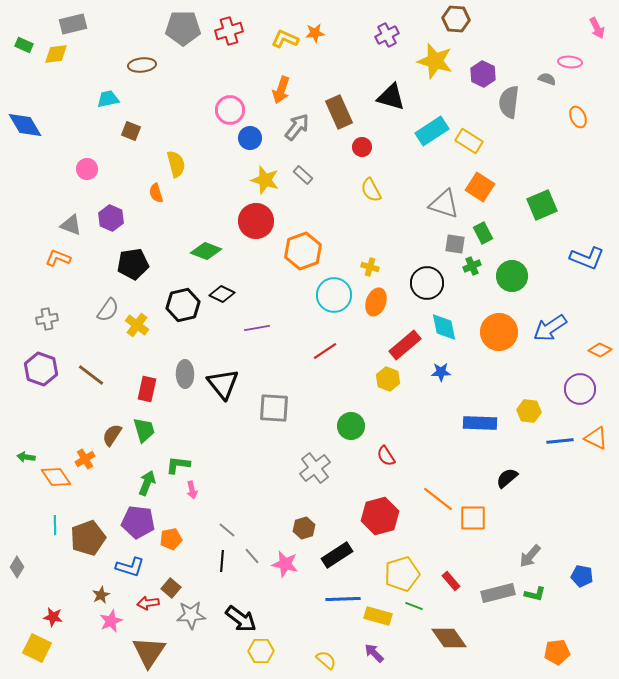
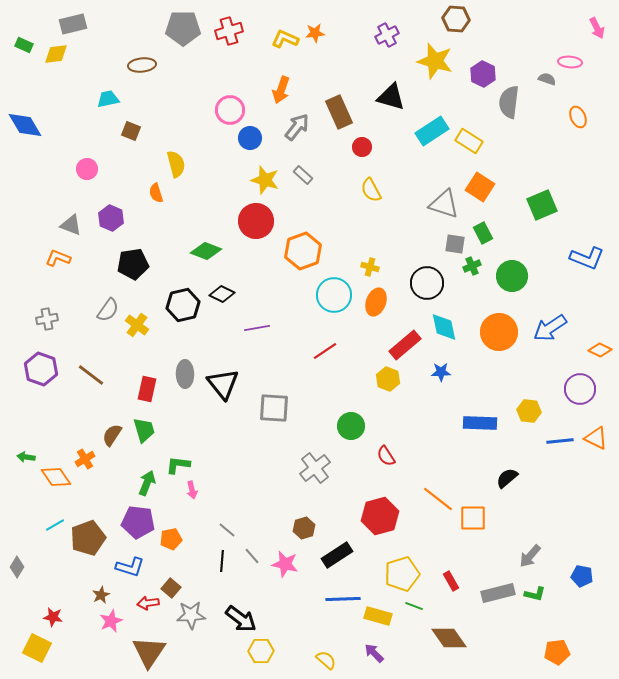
cyan line at (55, 525): rotated 60 degrees clockwise
red rectangle at (451, 581): rotated 12 degrees clockwise
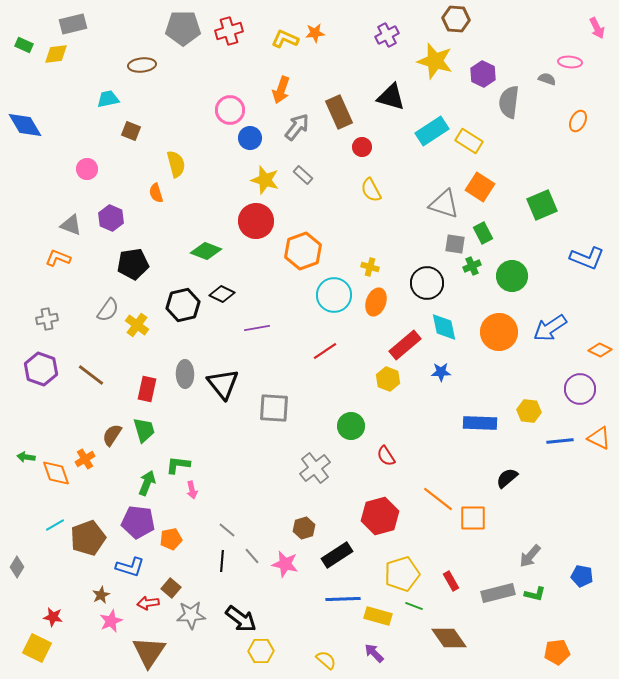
orange ellipse at (578, 117): moved 4 px down; rotated 50 degrees clockwise
orange triangle at (596, 438): moved 3 px right
orange diamond at (56, 477): moved 4 px up; rotated 16 degrees clockwise
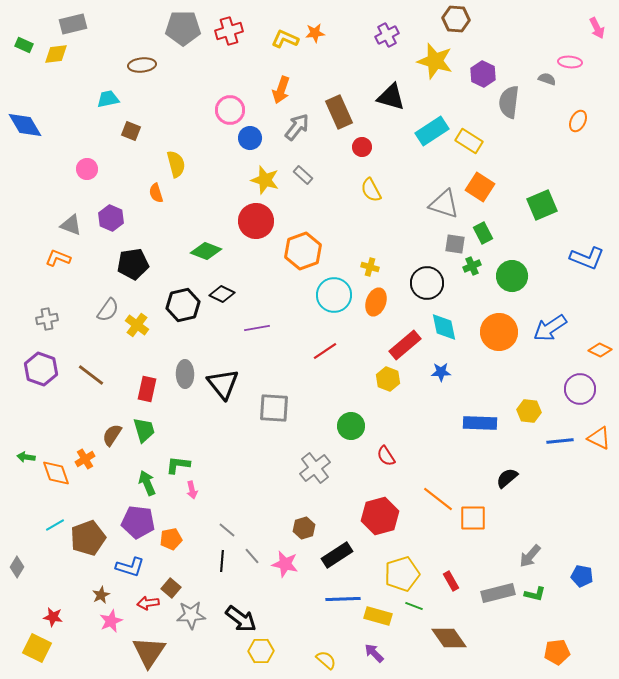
green arrow at (147, 483): rotated 45 degrees counterclockwise
